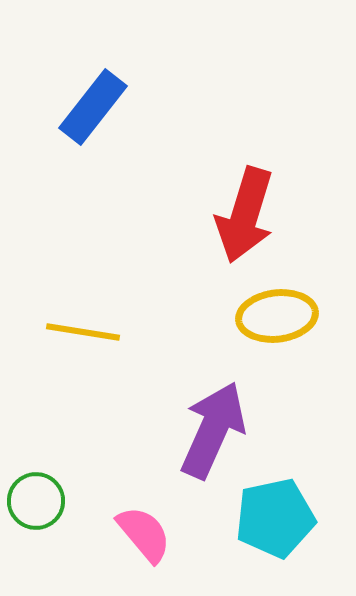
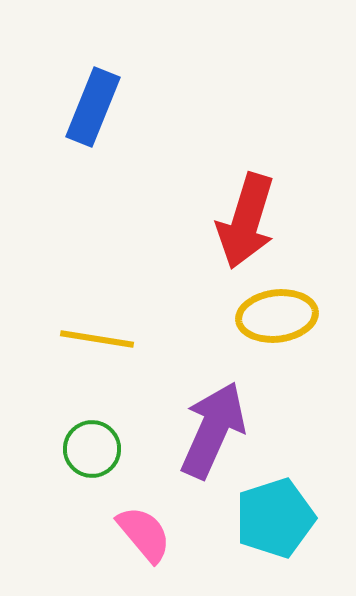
blue rectangle: rotated 16 degrees counterclockwise
red arrow: moved 1 px right, 6 px down
yellow line: moved 14 px right, 7 px down
green circle: moved 56 px right, 52 px up
cyan pentagon: rotated 6 degrees counterclockwise
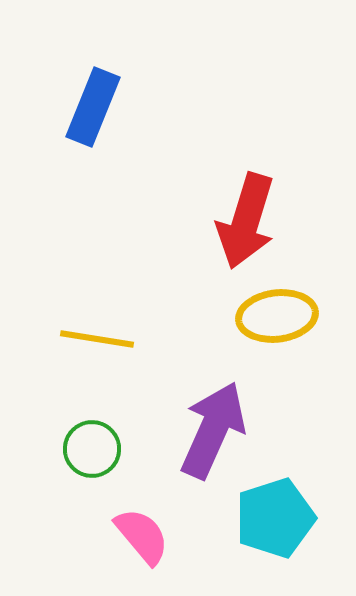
pink semicircle: moved 2 px left, 2 px down
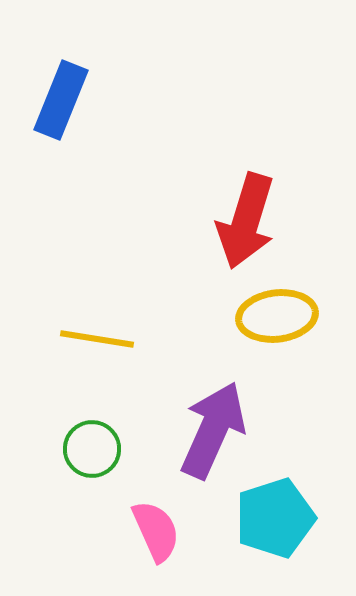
blue rectangle: moved 32 px left, 7 px up
pink semicircle: moved 14 px right, 5 px up; rotated 16 degrees clockwise
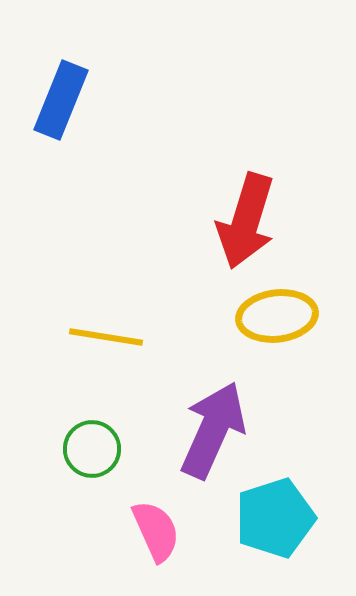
yellow line: moved 9 px right, 2 px up
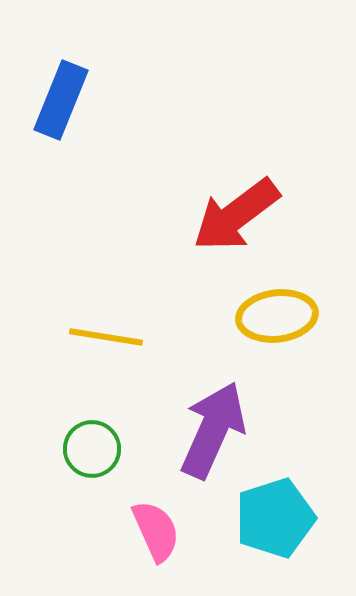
red arrow: moved 10 px left, 6 px up; rotated 36 degrees clockwise
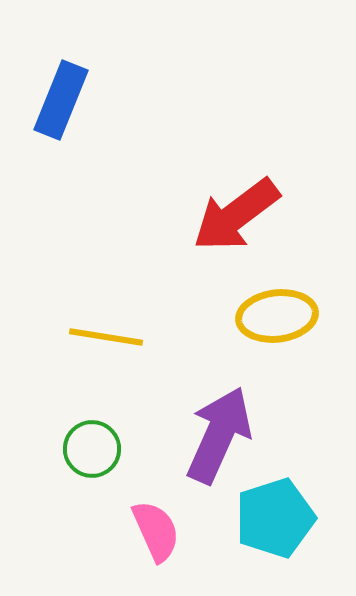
purple arrow: moved 6 px right, 5 px down
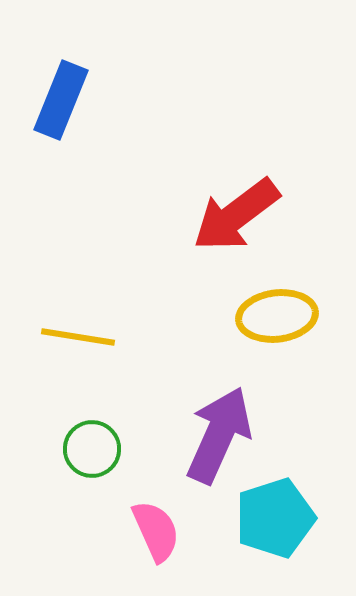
yellow line: moved 28 px left
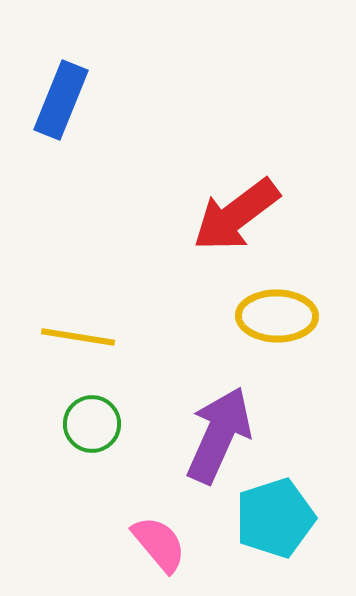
yellow ellipse: rotated 8 degrees clockwise
green circle: moved 25 px up
pink semicircle: moved 3 px right, 13 px down; rotated 16 degrees counterclockwise
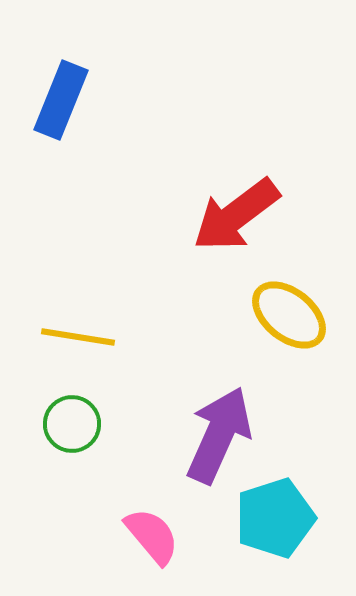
yellow ellipse: moved 12 px right, 1 px up; rotated 38 degrees clockwise
green circle: moved 20 px left
pink semicircle: moved 7 px left, 8 px up
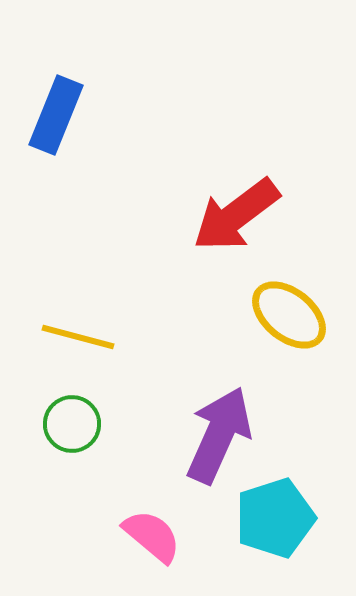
blue rectangle: moved 5 px left, 15 px down
yellow line: rotated 6 degrees clockwise
pink semicircle: rotated 10 degrees counterclockwise
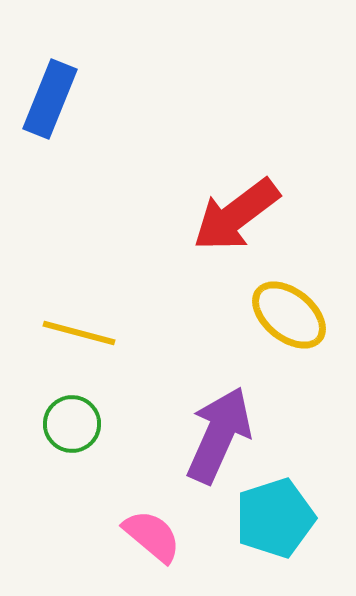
blue rectangle: moved 6 px left, 16 px up
yellow line: moved 1 px right, 4 px up
